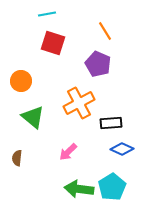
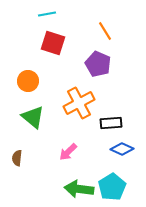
orange circle: moved 7 px right
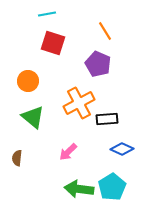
black rectangle: moved 4 px left, 4 px up
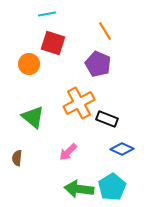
orange circle: moved 1 px right, 17 px up
black rectangle: rotated 25 degrees clockwise
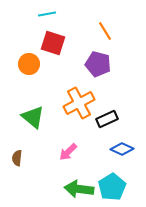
purple pentagon: rotated 10 degrees counterclockwise
black rectangle: rotated 45 degrees counterclockwise
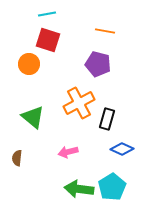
orange line: rotated 48 degrees counterclockwise
red square: moved 5 px left, 3 px up
black rectangle: rotated 50 degrees counterclockwise
pink arrow: rotated 30 degrees clockwise
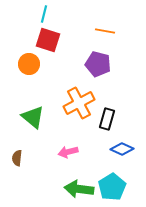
cyan line: moved 3 px left; rotated 66 degrees counterclockwise
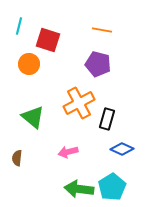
cyan line: moved 25 px left, 12 px down
orange line: moved 3 px left, 1 px up
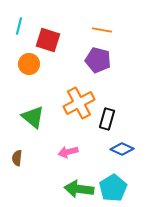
purple pentagon: moved 4 px up
cyan pentagon: moved 1 px right, 1 px down
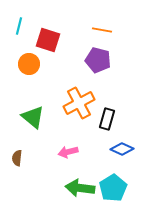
green arrow: moved 1 px right, 1 px up
